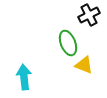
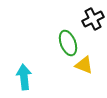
black cross: moved 4 px right, 4 px down
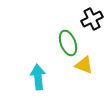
black cross: moved 1 px left
cyan arrow: moved 14 px right
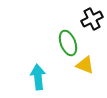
yellow triangle: moved 1 px right
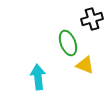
black cross: rotated 10 degrees clockwise
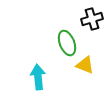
green ellipse: moved 1 px left
